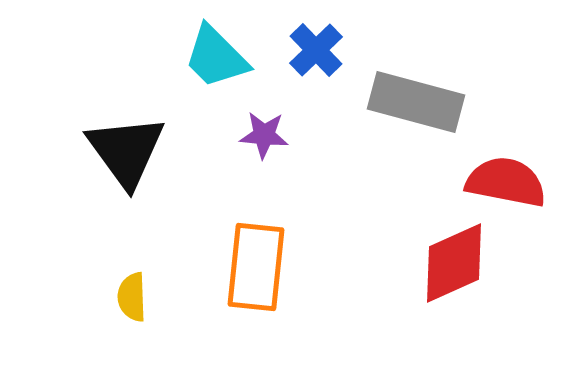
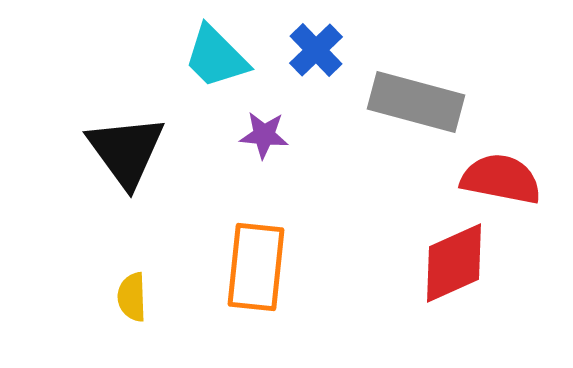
red semicircle: moved 5 px left, 3 px up
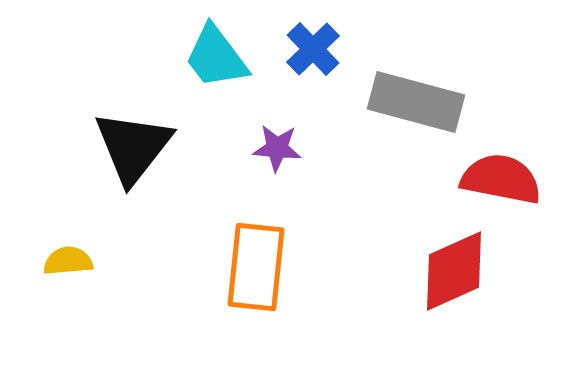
blue cross: moved 3 px left, 1 px up
cyan trapezoid: rotated 8 degrees clockwise
purple star: moved 13 px right, 13 px down
black triangle: moved 7 px right, 4 px up; rotated 14 degrees clockwise
red diamond: moved 8 px down
yellow semicircle: moved 64 px left, 36 px up; rotated 87 degrees clockwise
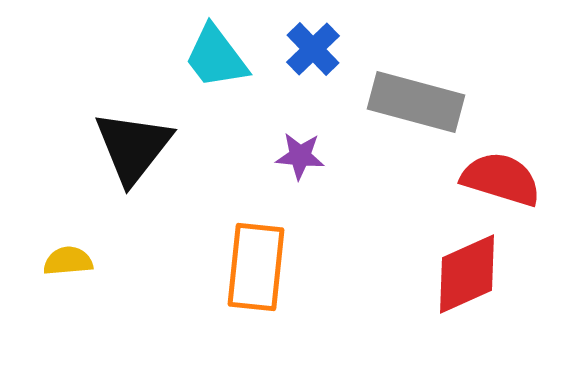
purple star: moved 23 px right, 8 px down
red semicircle: rotated 6 degrees clockwise
red diamond: moved 13 px right, 3 px down
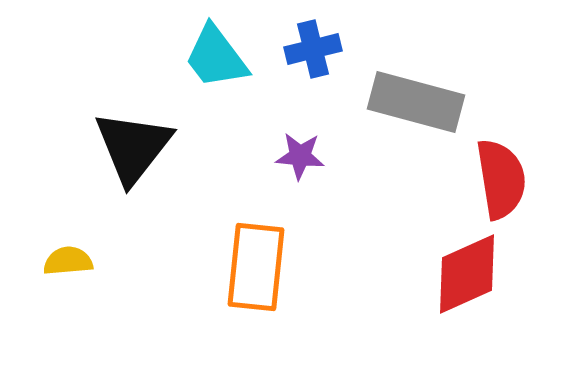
blue cross: rotated 30 degrees clockwise
red semicircle: rotated 64 degrees clockwise
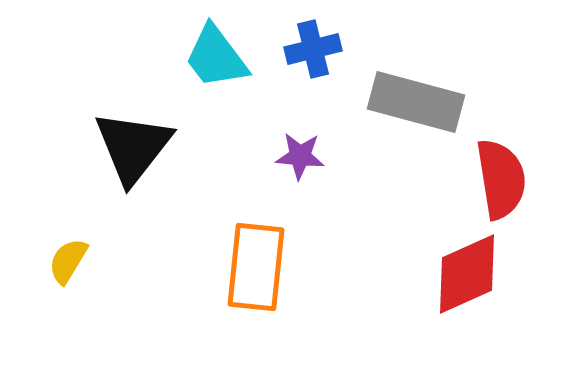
yellow semicircle: rotated 54 degrees counterclockwise
